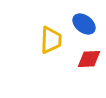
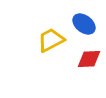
yellow trapezoid: rotated 120 degrees counterclockwise
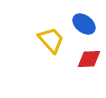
yellow trapezoid: rotated 76 degrees clockwise
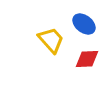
red diamond: moved 2 px left
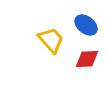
blue ellipse: moved 2 px right, 1 px down
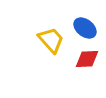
blue ellipse: moved 1 px left, 3 px down
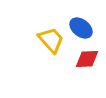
blue ellipse: moved 4 px left
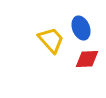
blue ellipse: rotated 30 degrees clockwise
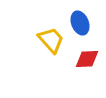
blue ellipse: moved 1 px left, 5 px up
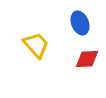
yellow trapezoid: moved 15 px left, 5 px down
